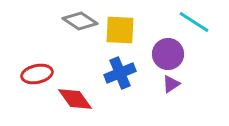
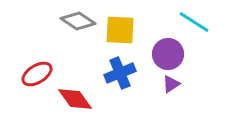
gray diamond: moved 2 px left
red ellipse: rotated 20 degrees counterclockwise
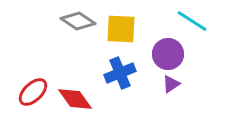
cyan line: moved 2 px left, 1 px up
yellow square: moved 1 px right, 1 px up
red ellipse: moved 4 px left, 18 px down; rotated 12 degrees counterclockwise
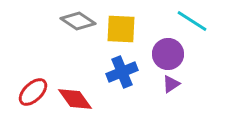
blue cross: moved 2 px right, 1 px up
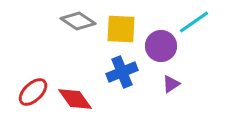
cyan line: moved 2 px right, 1 px down; rotated 68 degrees counterclockwise
purple circle: moved 7 px left, 8 px up
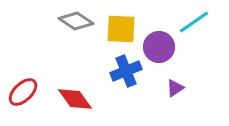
gray diamond: moved 2 px left
purple circle: moved 2 px left, 1 px down
blue cross: moved 4 px right, 1 px up
purple triangle: moved 4 px right, 4 px down
red ellipse: moved 10 px left
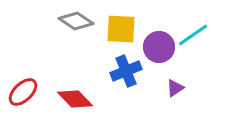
cyan line: moved 1 px left, 13 px down
red diamond: rotated 9 degrees counterclockwise
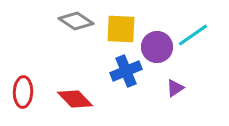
purple circle: moved 2 px left
red ellipse: rotated 44 degrees counterclockwise
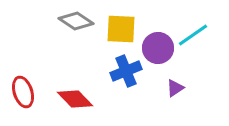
purple circle: moved 1 px right, 1 px down
red ellipse: rotated 20 degrees counterclockwise
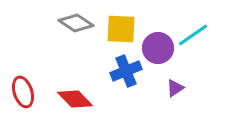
gray diamond: moved 2 px down
